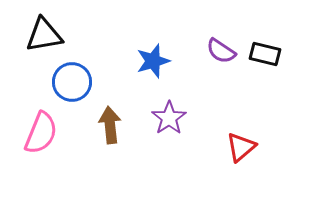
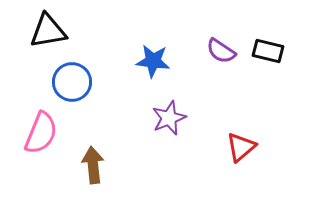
black triangle: moved 4 px right, 4 px up
black rectangle: moved 3 px right, 3 px up
blue star: rotated 24 degrees clockwise
purple star: rotated 12 degrees clockwise
brown arrow: moved 17 px left, 40 px down
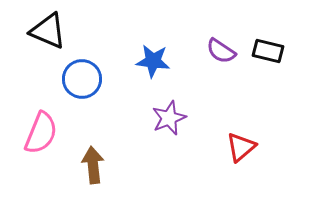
black triangle: rotated 33 degrees clockwise
blue circle: moved 10 px right, 3 px up
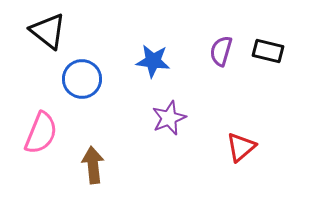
black triangle: rotated 15 degrees clockwise
purple semicircle: rotated 72 degrees clockwise
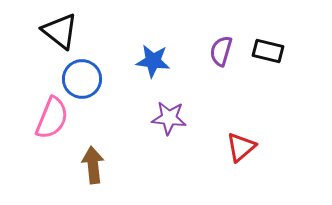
black triangle: moved 12 px right
purple star: rotated 28 degrees clockwise
pink semicircle: moved 11 px right, 15 px up
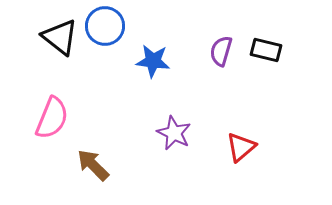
black triangle: moved 6 px down
black rectangle: moved 2 px left, 1 px up
blue circle: moved 23 px right, 53 px up
purple star: moved 5 px right, 15 px down; rotated 20 degrees clockwise
brown arrow: rotated 39 degrees counterclockwise
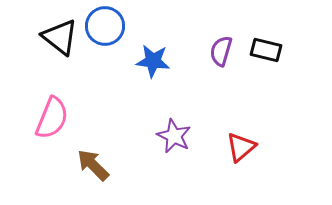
purple star: moved 3 px down
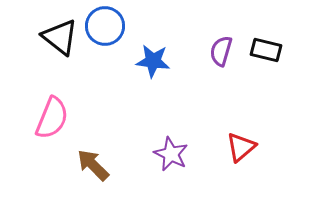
purple star: moved 3 px left, 18 px down
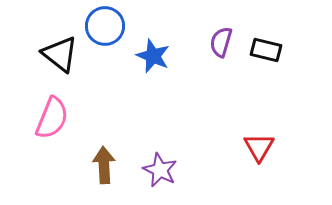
black triangle: moved 17 px down
purple semicircle: moved 9 px up
blue star: moved 5 px up; rotated 16 degrees clockwise
red triangle: moved 18 px right; rotated 20 degrees counterclockwise
purple star: moved 11 px left, 16 px down
brown arrow: moved 11 px right; rotated 42 degrees clockwise
